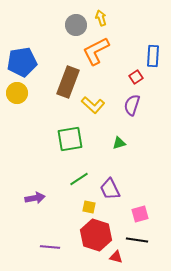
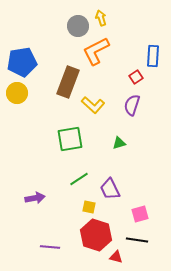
gray circle: moved 2 px right, 1 px down
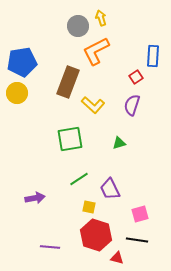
red triangle: moved 1 px right, 1 px down
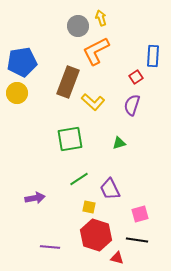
yellow L-shape: moved 3 px up
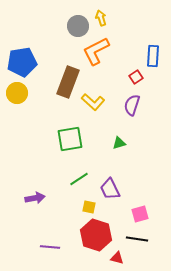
black line: moved 1 px up
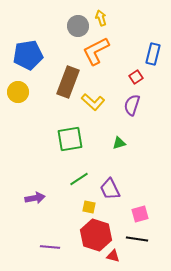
blue rectangle: moved 2 px up; rotated 10 degrees clockwise
blue pentagon: moved 6 px right, 7 px up
yellow circle: moved 1 px right, 1 px up
red triangle: moved 4 px left, 2 px up
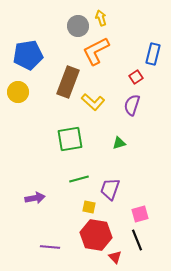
green line: rotated 18 degrees clockwise
purple trapezoid: rotated 45 degrees clockwise
red hexagon: rotated 8 degrees counterclockwise
black line: moved 1 px down; rotated 60 degrees clockwise
red triangle: moved 2 px right, 1 px down; rotated 32 degrees clockwise
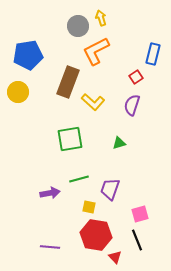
purple arrow: moved 15 px right, 5 px up
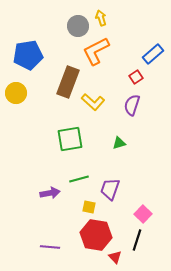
blue rectangle: rotated 35 degrees clockwise
yellow circle: moved 2 px left, 1 px down
pink square: moved 3 px right; rotated 30 degrees counterclockwise
black line: rotated 40 degrees clockwise
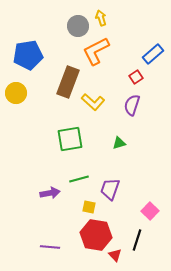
pink square: moved 7 px right, 3 px up
red triangle: moved 2 px up
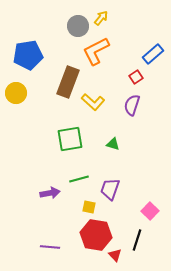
yellow arrow: rotated 56 degrees clockwise
green triangle: moved 6 px left, 1 px down; rotated 32 degrees clockwise
